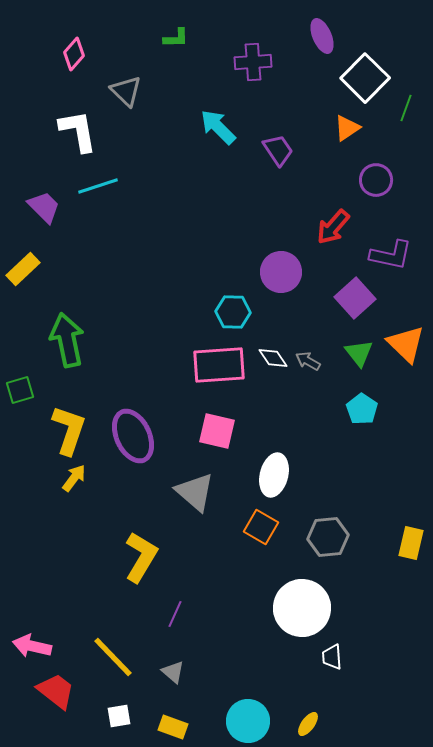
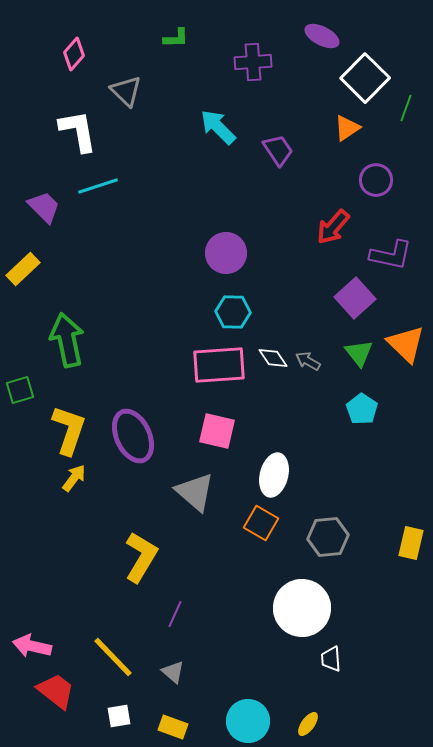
purple ellipse at (322, 36): rotated 40 degrees counterclockwise
purple circle at (281, 272): moved 55 px left, 19 px up
orange square at (261, 527): moved 4 px up
white trapezoid at (332, 657): moved 1 px left, 2 px down
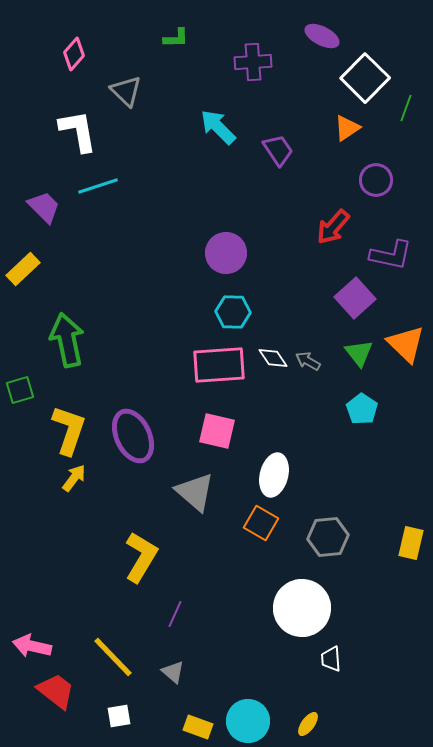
yellow rectangle at (173, 727): moved 25 px right
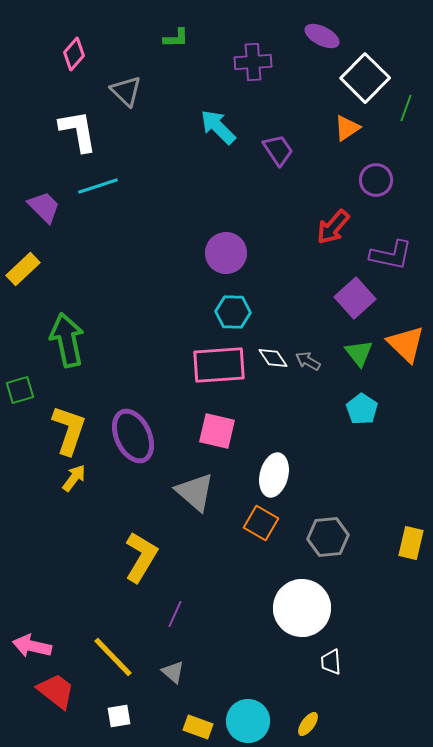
white trapezoid at (331, 659): moved 3 px down
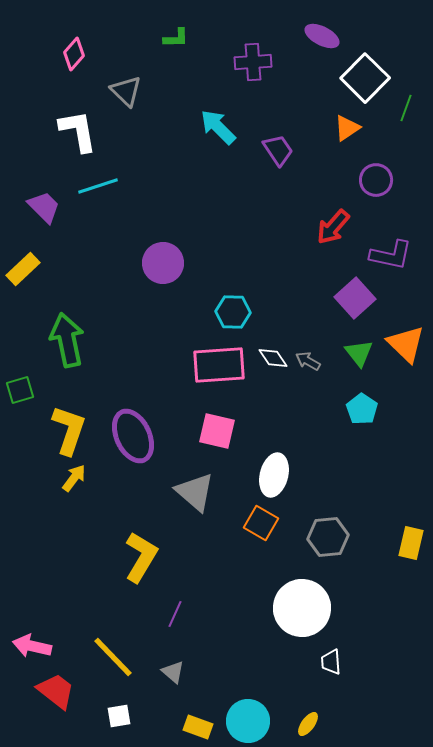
purple circle at (226, 253): moved 63 px left, 10 px down
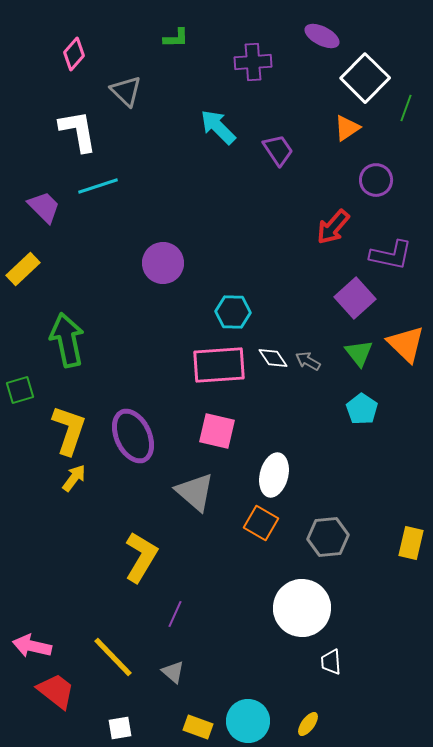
white square at (119, 716): moved 1 px right, 12 px down
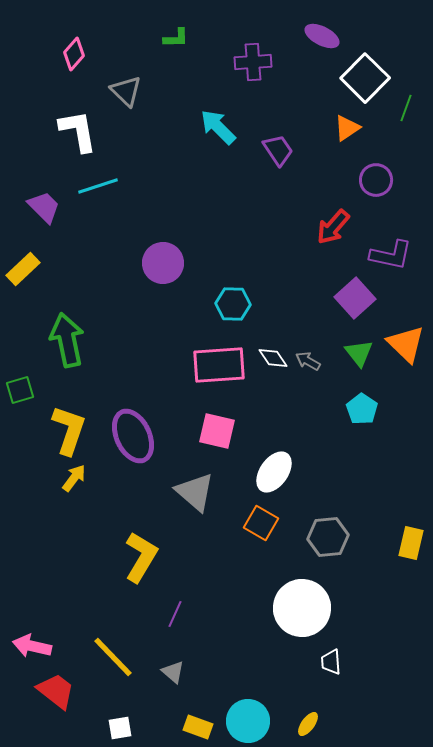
cyan hexagon at (233, 312): moved 8 px up
white ellipse at (274, 475): moved 3 px up; rotated 21 degrees clockwise
